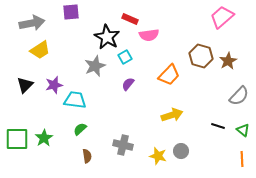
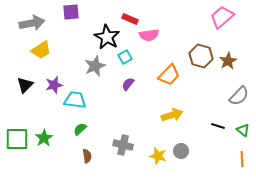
yellow trapezoid: moved 1 px right
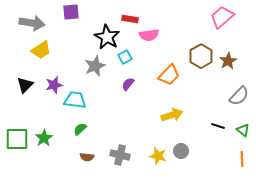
red rectangle: rotated 14 degrees counterclockwise
gray arrow: rotated 20 degrees clockwise
brown hexagon: rotated 15 degrees clockwise
gray cross: moved 3 px left, 10 px down
brown semicircle: moved 1 px down; rotated 104 degrees clockwise
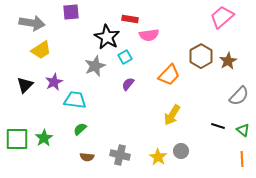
purple star: moved 3 px up; rotated 12 degrees counterclockwise
yellow arrow: rotated 140 degrees clockwise
yellow star: moved 1 px down; rotated 18 degrees clockwise
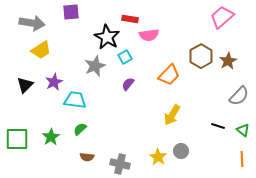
green star: moved 7 px right, 1 px up
gray cross: moved 9 px down
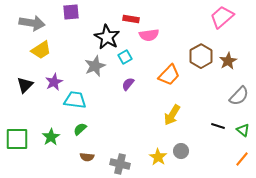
red rectangle: moved 1 px right
orange line: rotated 42 degrees clockwise
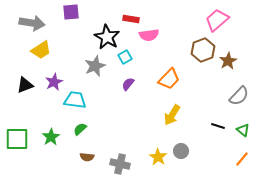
pink trapezoid: moved 5 px left, 3 px down
brown hexagon: moved 2 px right, 6 px up; rotated 10 degrees clockwise
orange trapezoid: moved 4 px down
black triangle: rotated 24 degrees clockwise
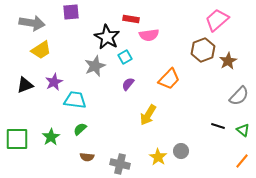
yellow arrow: moved 24 px left
orange line: moved 2 px down
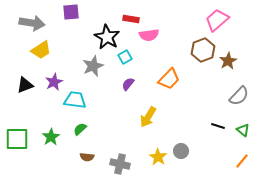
gray star: moved 2 px left
yellow arrow: moved 2 px down
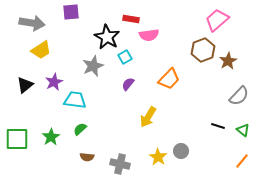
black triangle: rotated 18 degrees counterclockwise
